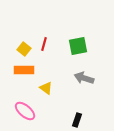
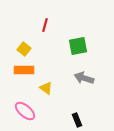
red line: moved 1 px right, 19 px up
black rectangle: rotated 40 degrees counterclockwise
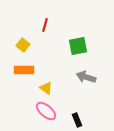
yellow square: moved 1 px left, 4 px up
gray arrow: moved 2 px right, 1 px up
pink ellipse: moved 21 px right
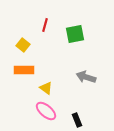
green square: moved 3 px left, 12 px up
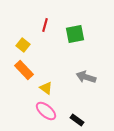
orange rectangle: rotated 48 degrees clockwise
black rectangle: rotated 32 degrees counterclockwise
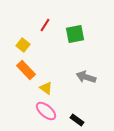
red line: rotated 16 degrees clockwise
orange rectangle: moved 2 px right
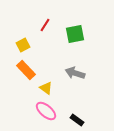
yellow square: rotated 24 degrees clockwise
gray arrow: moved 11 px left, 4 px up
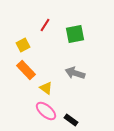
black rectangle: moved 6 px left
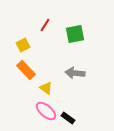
gray arrow: rotated 12 degrees counterclockwise
black rectangle: moved 3 px left, 2 px up
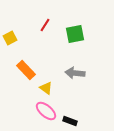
yellow square: moved 13 px left, 7 px up
black rectangle: moved 2 px right, 3 px down; rotated 16 degrees counterclockwise
